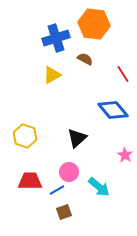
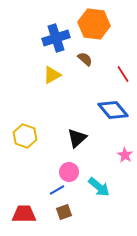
brown semicircle: rotated 14 degrees clockwise
red trapezoid: moved 6 px left, 33 px down
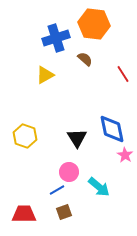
yellow triangle: moved 7 px left
blue diamond: moved 1 px left, 19 px down; rotated 28 degrees clockwise
black triangle: rotated 20 degrees counterclockwise
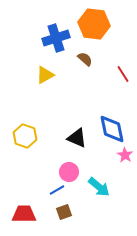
black triangle: rotated 35 degrees counterclockwise
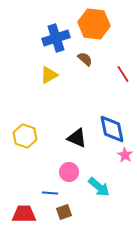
yellow triangle: moved 4 px right
blue line: moved 7 px left, 3 px down; rotated 35 degrees clockwise
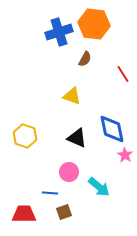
blue cross: moved 3 px right, 6 px up
brown semicircle: rotated 77 degrees clockwise
yellow triangle: moved 23 px right, 21 px down; rotated 48 degrees clockwise
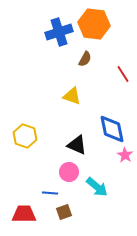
black triangle: moved 7 px down
cyan arrow: moved 2 px left
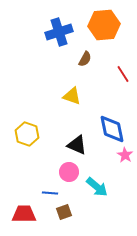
orange hexagon: moved 10 px right, 1 px down; rotated 12 degrees counterclockwise
yellow hexagon: moved 2 px right, 2 px up
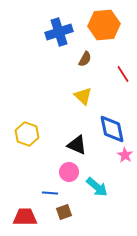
yellow triangle: moved 11 px right; rotated 24 degrees clockwise
red trapezoid: moved 1 px right, 3 px down
